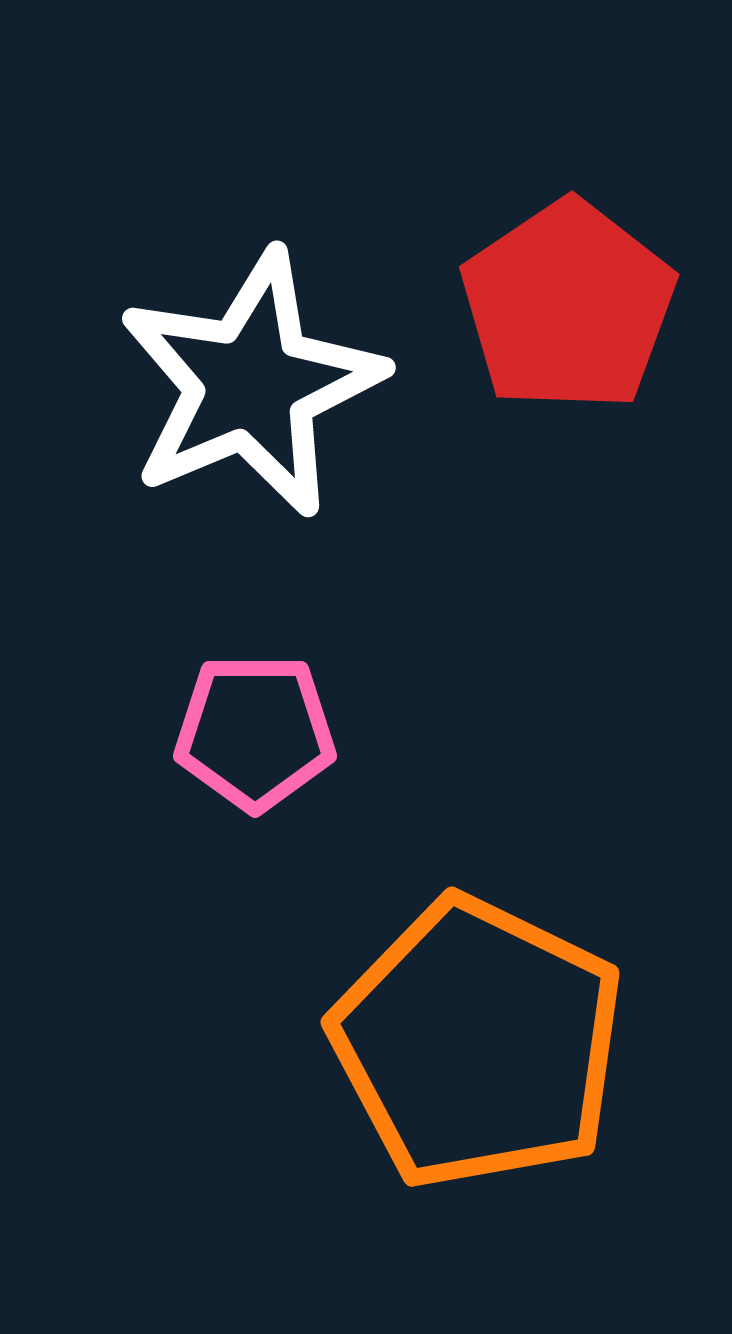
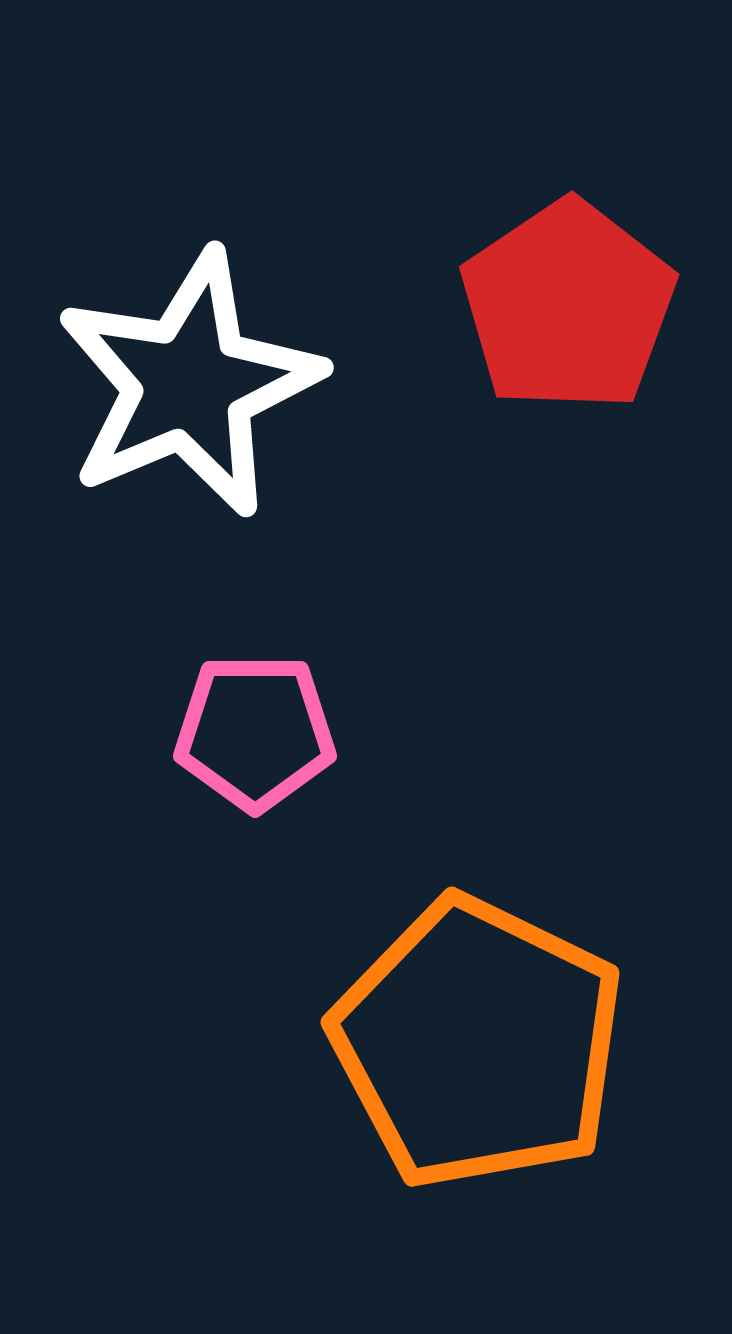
white star: moved 62 px left
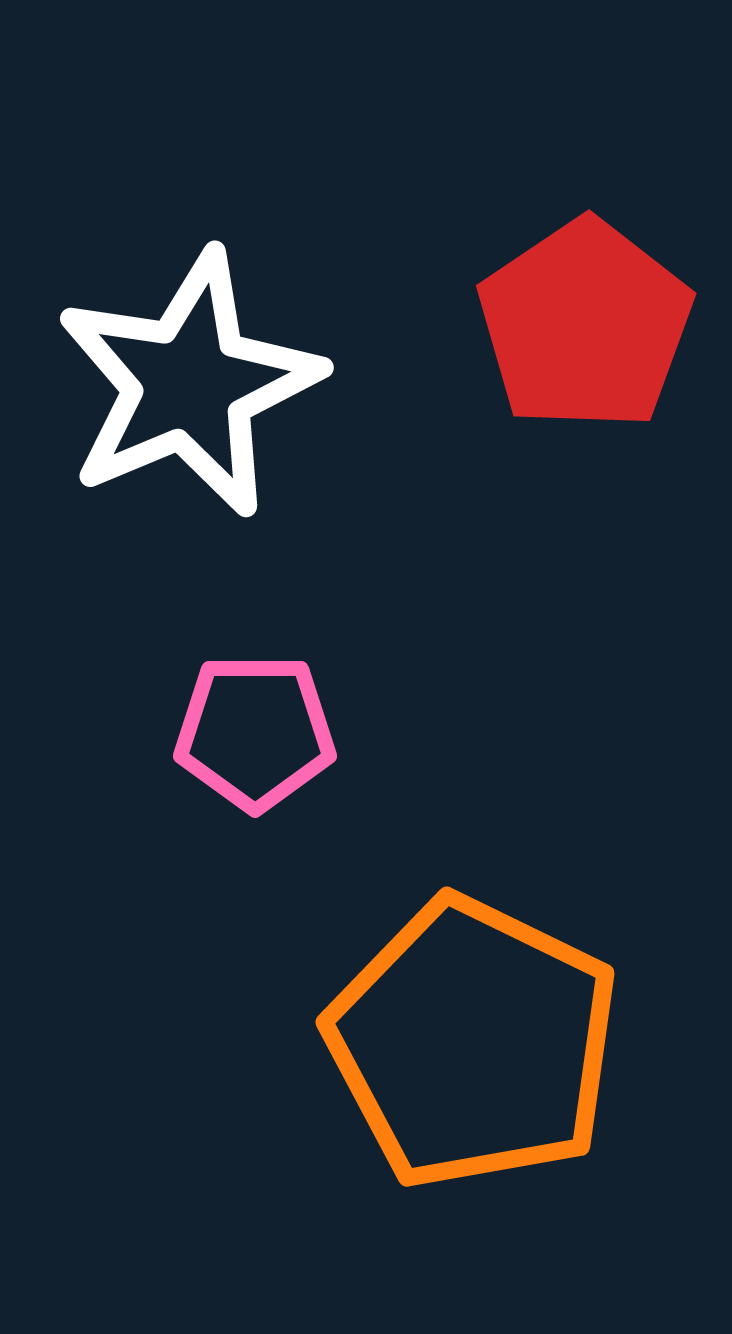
red pentagon: moved 17 px right, 19 px down
orange pentagon: moved 5 px left
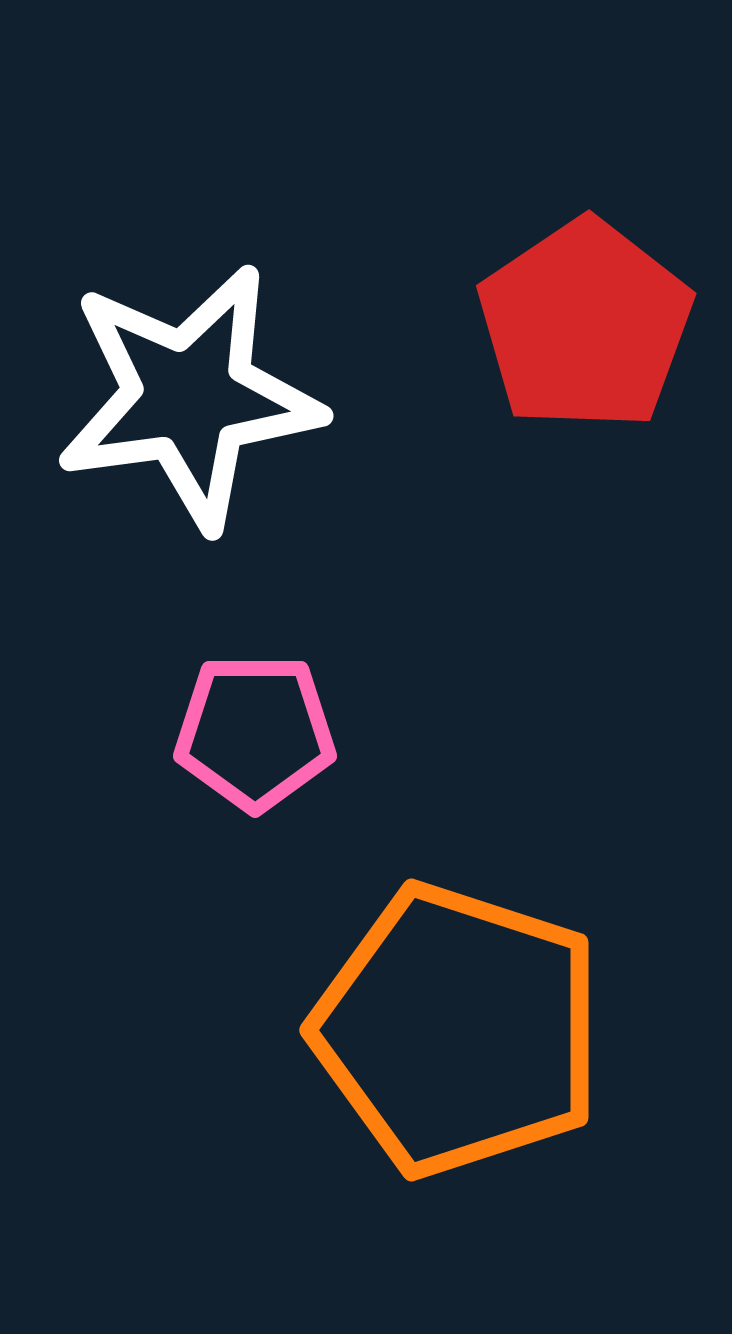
white star: moved 13 px down; rotated 15 degrees clockwise
orange pentagon: moved 15 px left, 13 px up; rotated 8 degrees counterclockwise
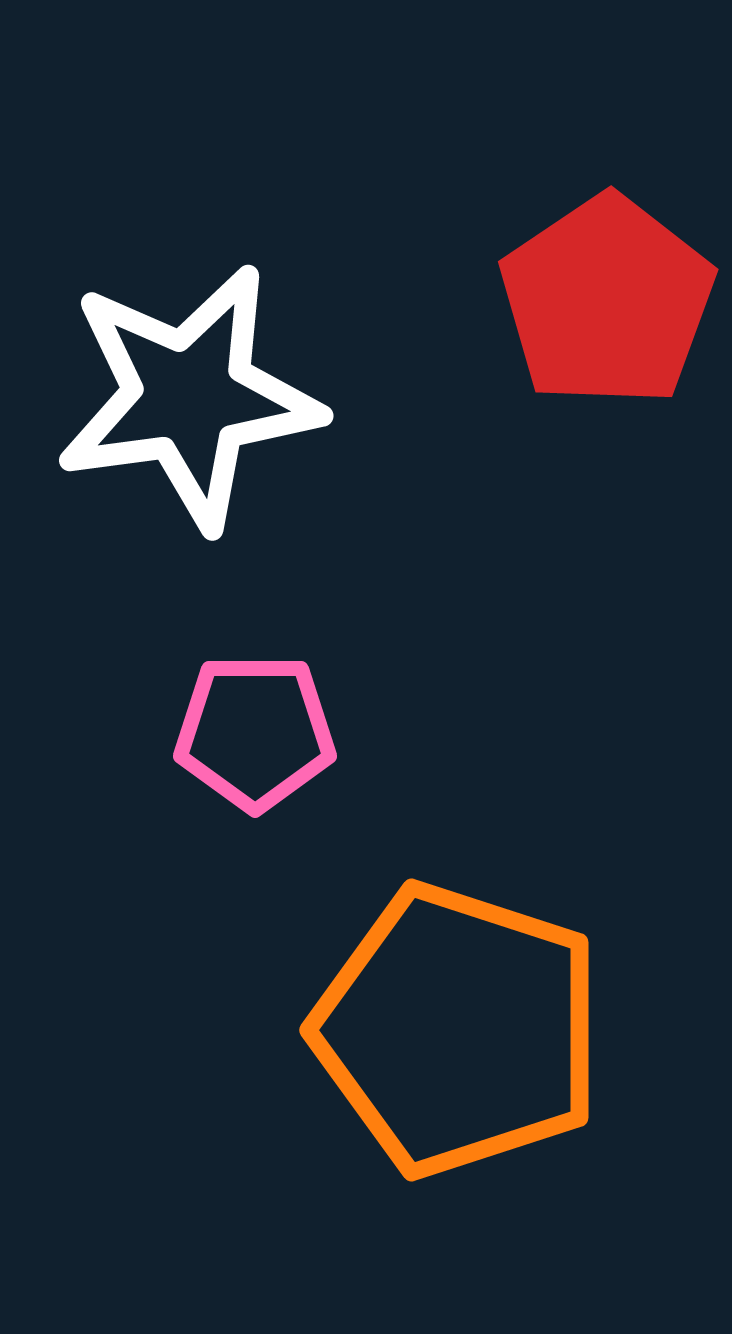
red pentagon: moved 22 px right, 24 px up
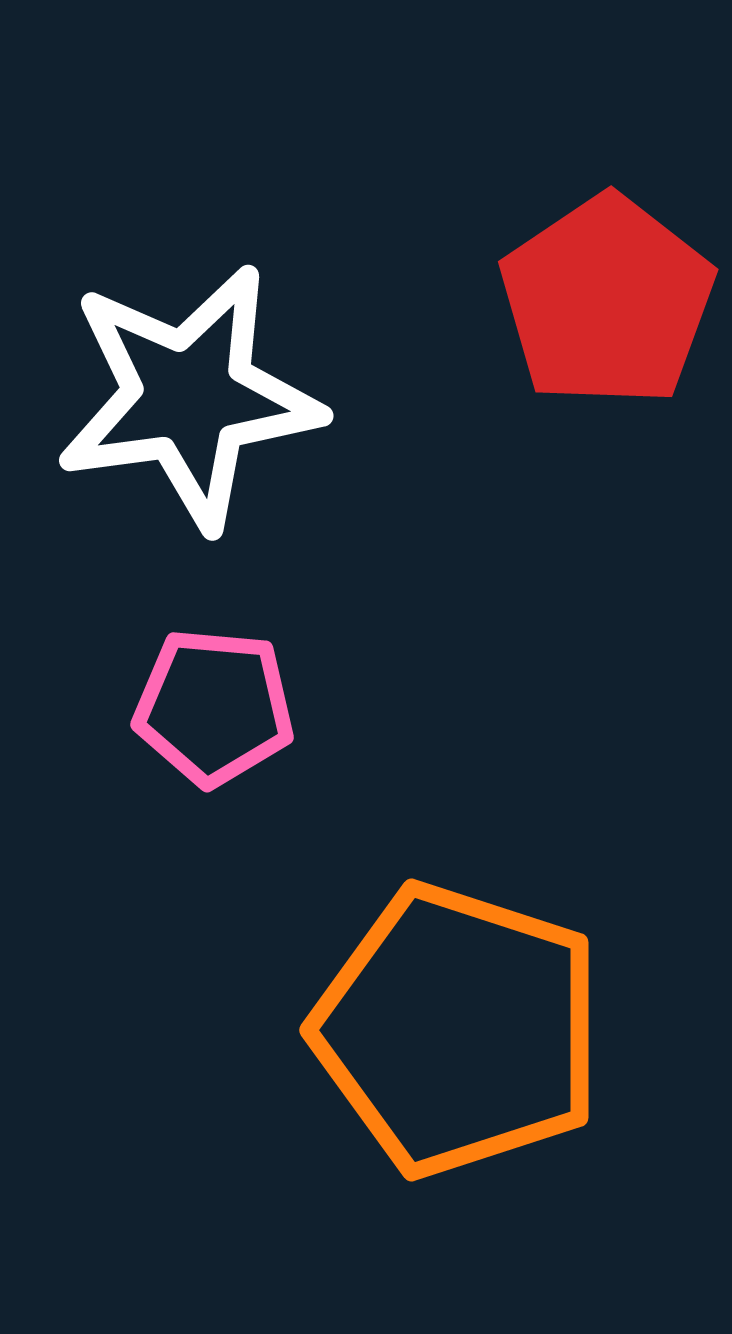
pink pentagon: moved 41 px left, 25 px up; rotated 5 degrees clockwise
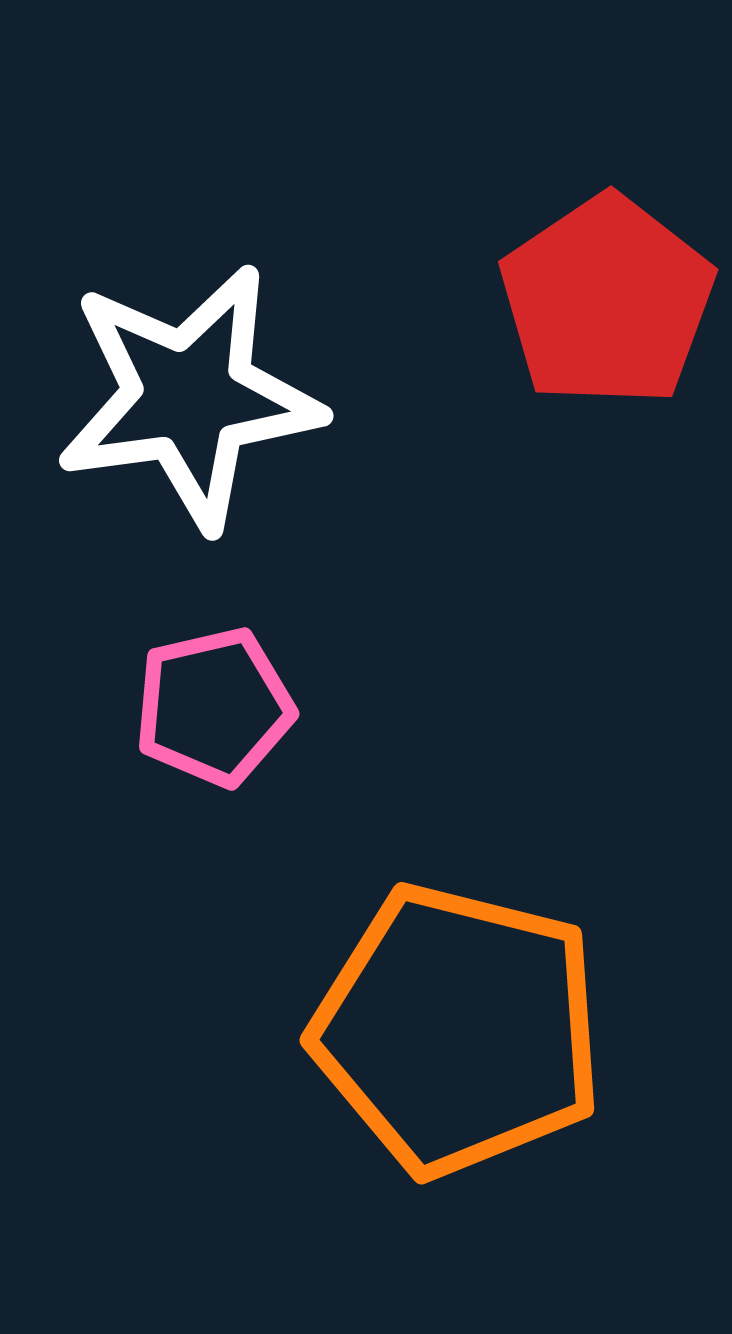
pink pentagon: rotated 18 degrees counterclockwise
orange pentagon: rotated 4 degrees counterclockwise
